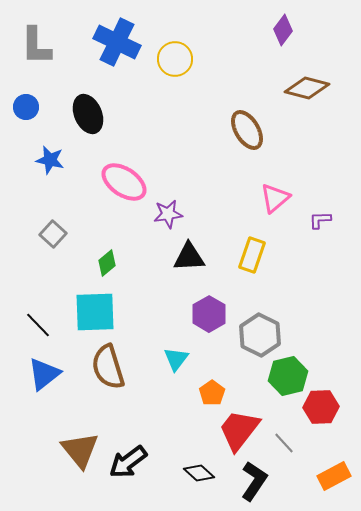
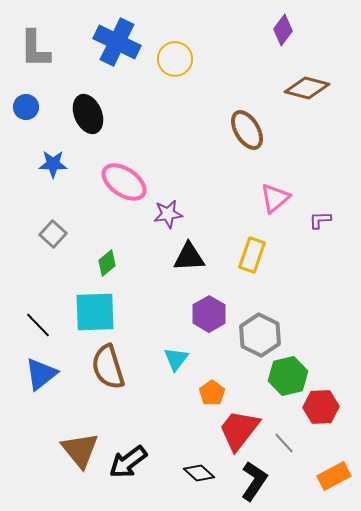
gray L-shape: moved 1 px left, 3 px down
blue star: moved 3 px right, 4 px down; rotated 12 degrees counterclockwise
blue triangle: moved 3 px left
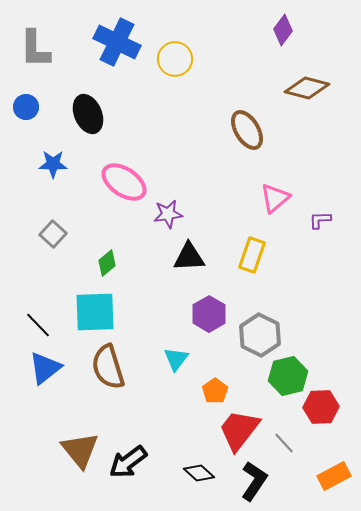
blue triangle: moved 4 px right, 6 px up
orange pentagon: moved 3 px right, 2 px up
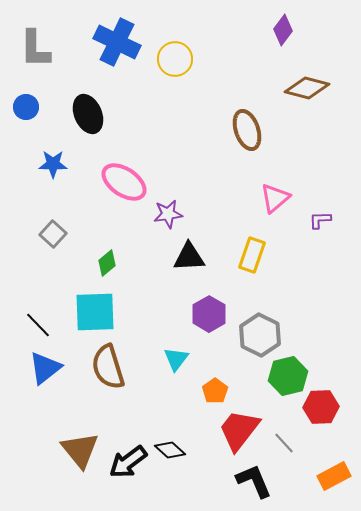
brown ellipse: rotated 12 degrees clockwise
black diamond: moved 29 px left, 23 px up
black L-shape: rotated 57 degrees counterclockwise
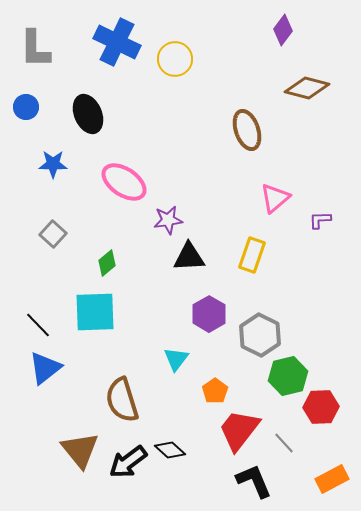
purple star: moved 6 px down
brown semicircle: moved 14 px right, 33 px down
orange rectangle: moved 2 px left, 3 px down
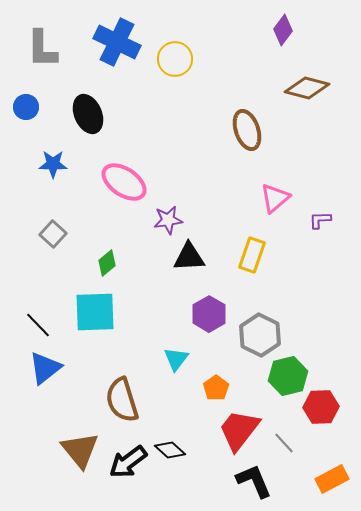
gray L-shape: moved 7 px right
orange pentagon: moved 1 px right, 3 px up
